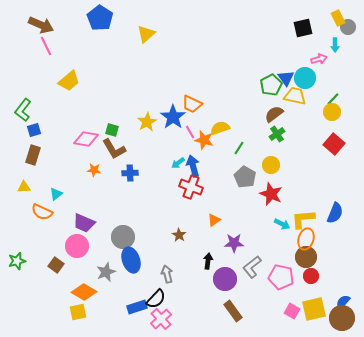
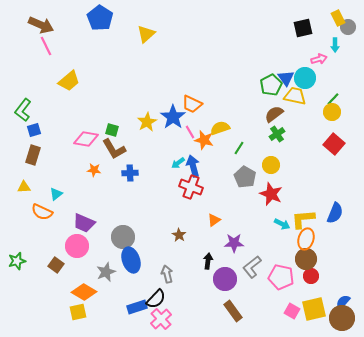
brown circle at (306, 257): moved 2 px down
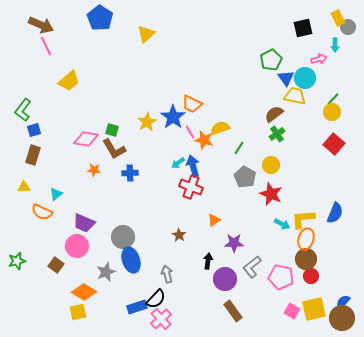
green pentagon at (271, 85): moved 25 px up
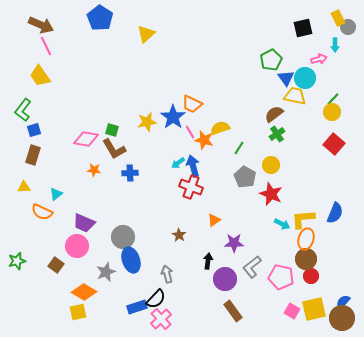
yellow trapezoid at (69, 81): moved 29 px left, 5 px up; rotated 95 degrees clockwise
yellow star at (147, 122): rotated 18 degrees clockwise
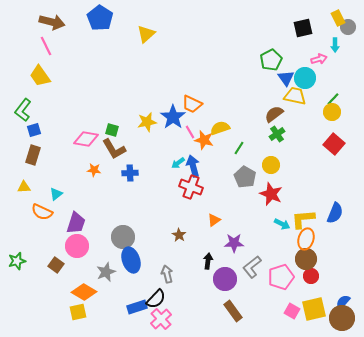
brown arrow at (41, 25): moved 11 px right, 3 px up; rotated 10 degrees counterclockwise
purple trapezoid at (84, 223): moved 8 px left; rotated 95 degrees counterclockwise
pink pentagon at (281, 277): rotated 30 degrees counterclockwise
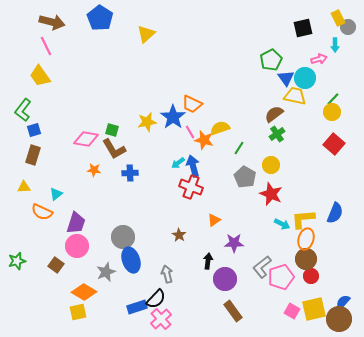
gray L-shape at (252, 267): moved 10 px right
brown circle at (342, 318): moved 3 px left, 1 px down
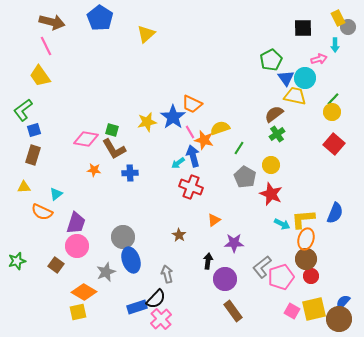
black square at (303, 28): rotated 12 degrees clockwise
green L-shape at (23, 110): rotated 15 degrees clockwise
blue arrow at (193, 166): moved 10 px up
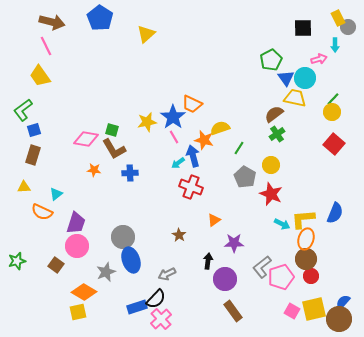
yellow trapezoid at (295, 96): moved 2 px down
pink line at (190, 132): moved 16 px left, 5 px down
gray arrow at (167, 274): rotated 102 degrees counterclockwise
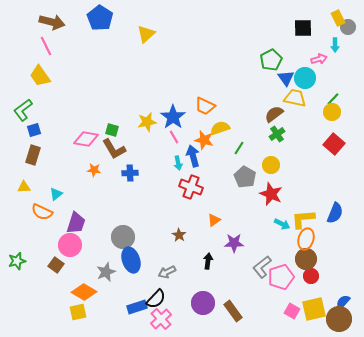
orange trapezoid at (192, 104): moved 13 px right, 2 px down
cyan arrow at (178, 163): rotated 64 degrees counterclockwise
pink circle at (77, 246): moved 7 px left, 1 px up
gray arrow at (167, 274): moved 2 px up
purple circle at (225, 279): moved 22 px left, 24 px down
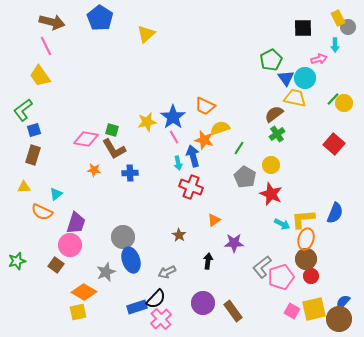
yellow circle at (332, 112): moved 12 px right, 9 px up
